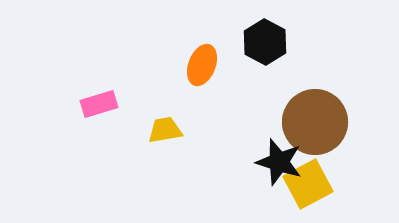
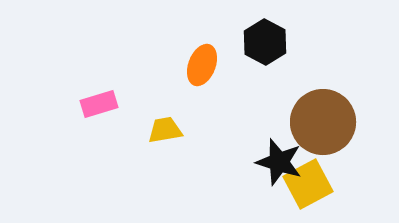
brown circle: moved 8 px right
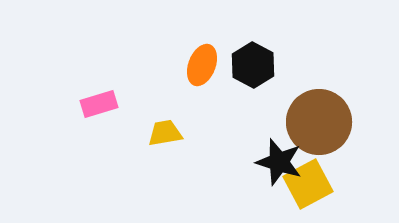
black hexagon: moved 12 px left, 23 px down
brown circle: moved 4 px left
yellow trapezoid: moved 3 px down
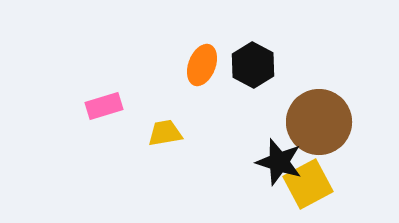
pink rectangle: moved 5 px right, 2 px down
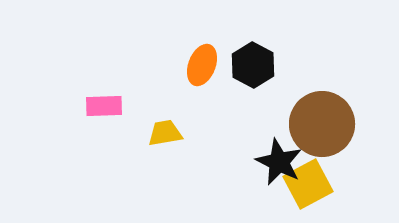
pink rectangle: rotated 15 degrees clockwise
brown circle: moved 3 px right, 2 px down
black star: rotated 9 degrees clockwise
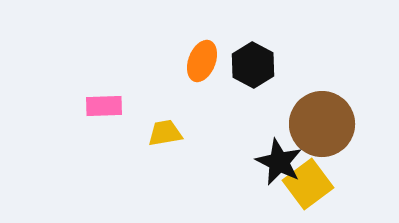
orange ellipse: moved 4 px up
yellow square: rotated 9 degrees counterclockwise
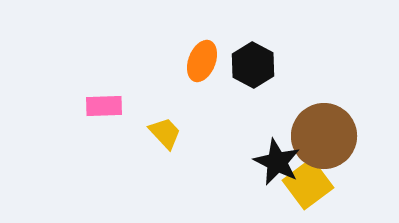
brown circle: moved 2 px right, 12 px down
yellow trapezoid: rotated 57 degrees clockwise
black star: moved 2 px left
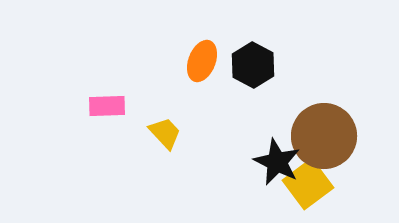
pink rectangle: moved 3 px right
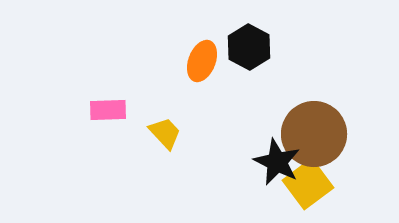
black hexagon: moved 4 px left, 18 px up
pink rectangle: moved 1 px right, 4 px down
brown circle: moved 10 px left, 2 px up
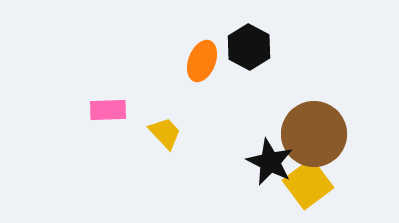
black star: moved 7 px left
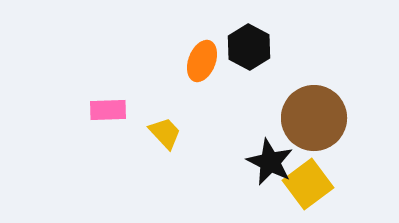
brown circle: moved 16 px up
